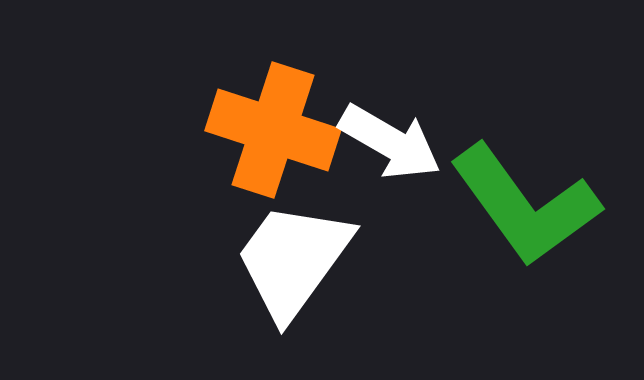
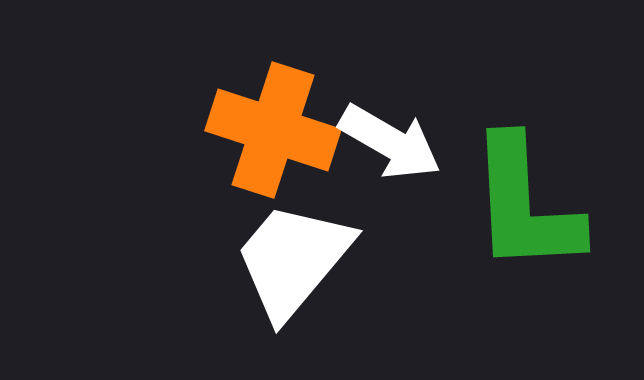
green L-shape: rotated 33 degrees clockwise
white trapezoid: rotated 4 degrees clockwise
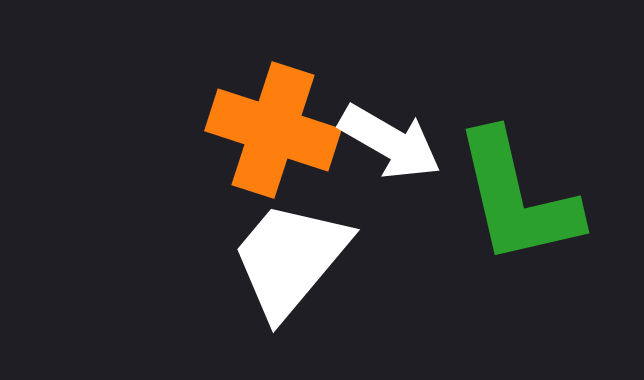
green L-shape: moved 8 px left, 7 px up; rotated 10 degrees counterclockwise
white trapezoid: moved 3 px left, 1 px up
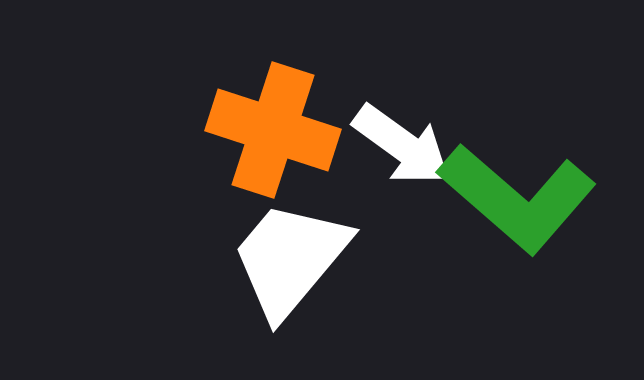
white arrow: moved 12 px right, 3 px down; rotated 6 degrees clockwise
green L-shape: rotated 36 degrees counterclockwise
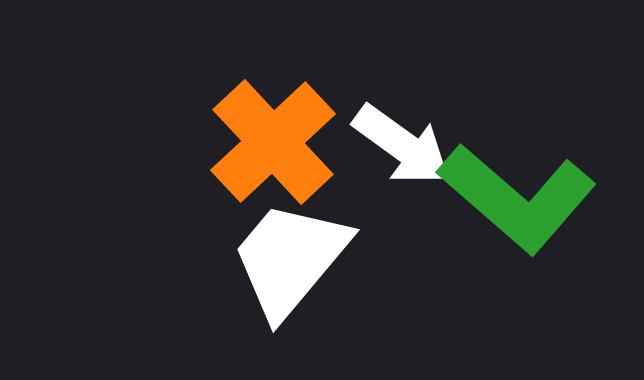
orange cross: moved 12 px down; rotated 29 degrees clockwise
